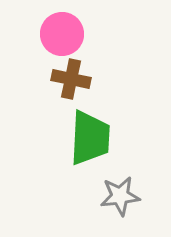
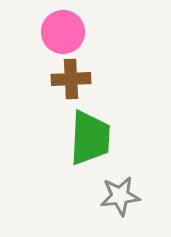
pink circle: moved 1 px right, 2 px up
brown cross: rotated 15 degrees counterclockwise
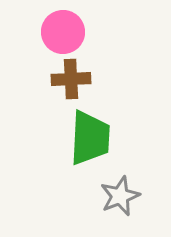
gray star: rotated 15 degrees counterclockwise
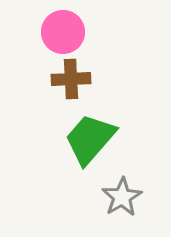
green trapezoid: moved 1 px down; rotated 142 degrees counterclockwise
gray star: moved 2 px right, 1 px down; rotated 9 degrees counterclockwise
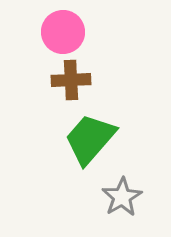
brown cross: moved 1 px down
